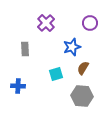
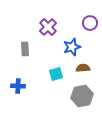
purple cross: moved 2 px right, 4 px down
brown semicircle: rotated 56 degrees clockwise
gray hexagon: rotated 15 degrees counterclockwise
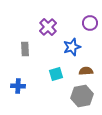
brown semicircle: moved 3 px right, 3 px down
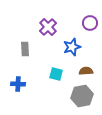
cyan square: rotated 32 degrees clockwise
blue cross: moved 2 px up
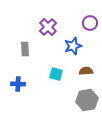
blue star: moved 1 px right, 1 px up
gray hexagon: moved 5 px right, 4 px down
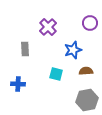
blue star: moved 4 px down
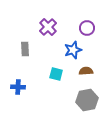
purple circle: moved 3 px left, 5 px down
blue cross: moved 3 px down
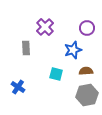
purple cross: moved 3 px left
gray rectangle: moved 1 px right, 1 px up
blue cross: rotated 32 degrees clockwise
gray hexagon: moved 5 px up
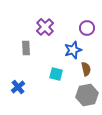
brown semicircle: moved 2 px up; rotated 80 degrees clockwise
blue cross: rotated 16 degrees clockwise
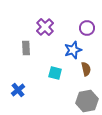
cyan square: moved 1 px left, 1 px up
blue cross: moved 3 px down
gray hexagon: moved 6 px down
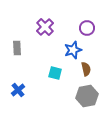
gray rectangle: moved 9 px left
gray hexagon: moved 5 px up
